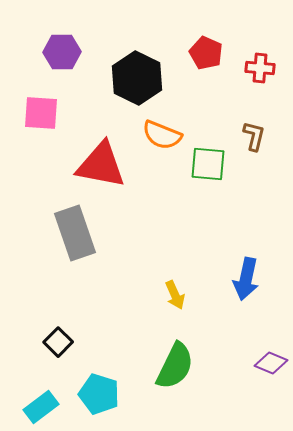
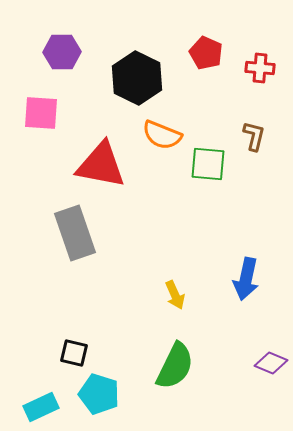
black square: moved 16 px right, 11 px down; rotated 32 degrees counterclockwise
cyan rectangle: rotated 12 degrees clockwise
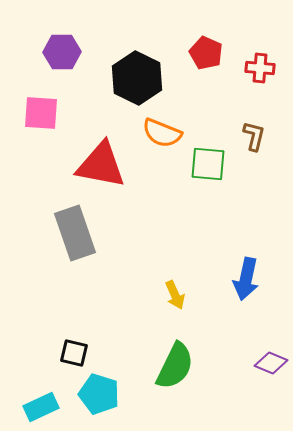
orange semicircle: moved 2 px up
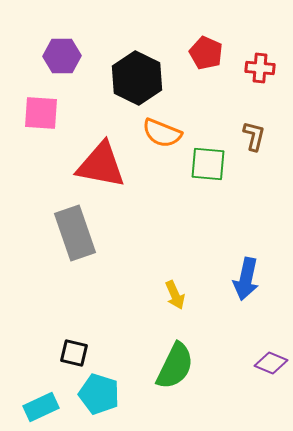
purple hexagon: moved 4 px down
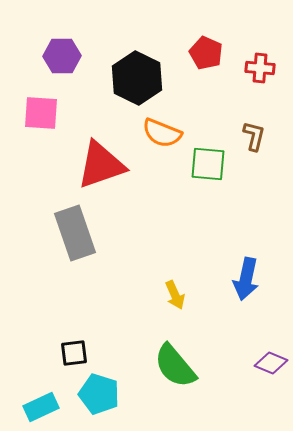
red triangle: rotated 30 degrees counterclockwise
black square: rotated 20 degrees counterclockwise
green semicircle: rotated 114 degrees clockwise
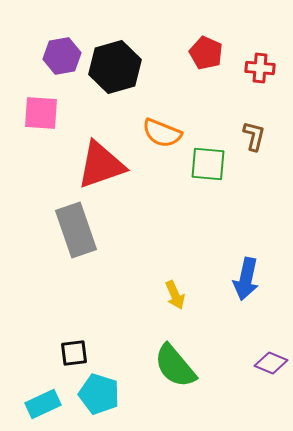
purple hexagon: rotated 9 degrees counterclockwise
black hexagon: moved 22 px left, 11 px up; rotated 18 degrees clockwise
gray rectangle: moved 1 px right, 3 px up
cyan rectangle: moved 2 px right, 3 px up
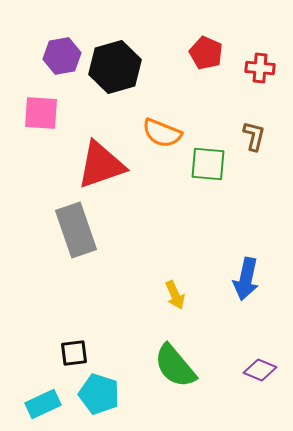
purple diamond: moved 11 px left, 7 px down
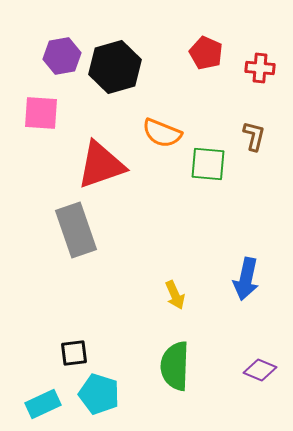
green semicircle: rotated 42 degrees clockwise
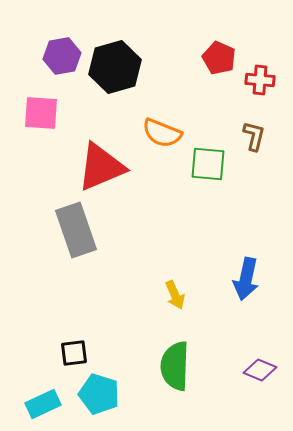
red pentagon: moved 13 px right, 5 px down
red cross: moved 12 px down
red triangle: moved 2 px down; rotated 4 degrees counterclockwise
